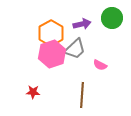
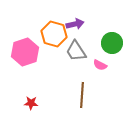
green circle: moved 25 px down
purple arrow: moved 7 px left
orange hexagon: moved 3 px right, 1 px down; rotated 15 degrees counterclockwise
gray trapezoid: moved 1 px right, 2 px down; rotated 100 degrees clockwise
pink hexagon: moved 27 px left, 2 px up
red star: moved 2 px left, 11 px down
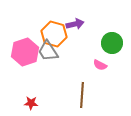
gray trapezoid: moved 28 px left
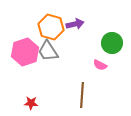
orange hexagon: moved 3 px left, 7 px up
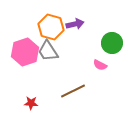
brown line: moved 9 px left, 4 px up; rotated 60 degrees clockwise
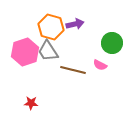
brown line: moved 21 px up; rotated 40 degrees clockwise
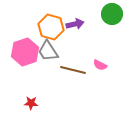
green circle: moved 29 px up
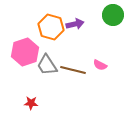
green circle: moved 1 px right, 1 px down
gray trapezoid: moved 1 px left, 14 px down
